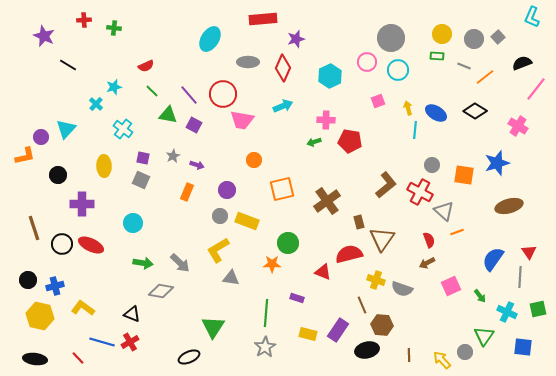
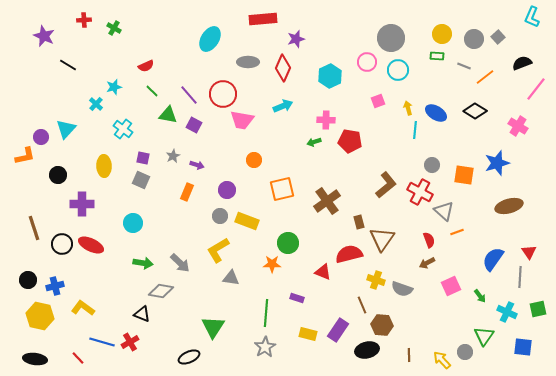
green cross at (114, 28): rotated 24 degrees clockwise
black triangle at (132, 314): moved 10 px right
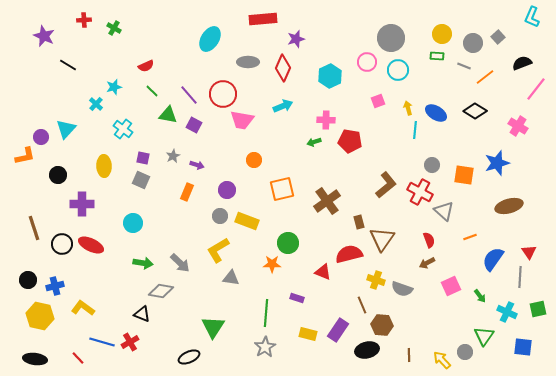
gray circle at (474, 39): moved 1 px left, 4 px down
orange line at (457, 232): moved 13 px right, 5 px down
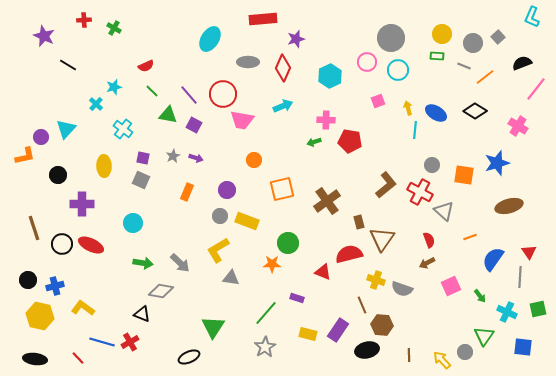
purple arrow at (197, 165): moved 1 px left, 7 px up
green line at (266, 313): rotated 36 degrees clockwise
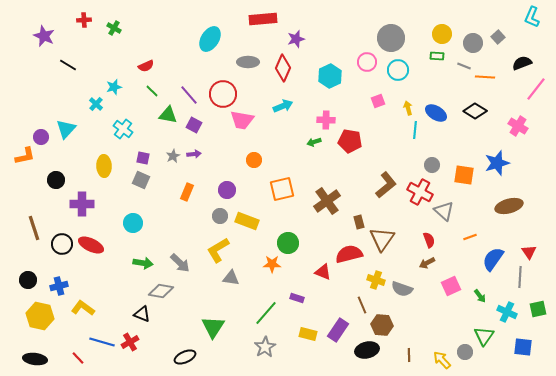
orange line at (485, 77): rotated 42 degrees clockwise
purple arrow at (196, 158): moved 2 px left, 4 px up; rotated 24 degrees counterclockwise
black circle at (58, 175): moved 2 px left, 5 px down
blue cross at (55, 286): moved 4 px right
black ellipse at (189, 357): moved 4 px left
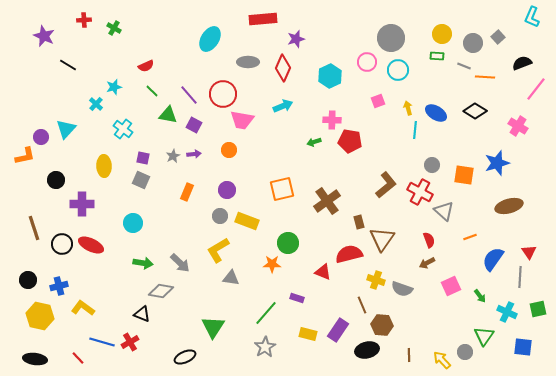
pink cross at (326, 120): moved 6 px right
orange circle at (254, 160): moved 25 px left, 10 px up
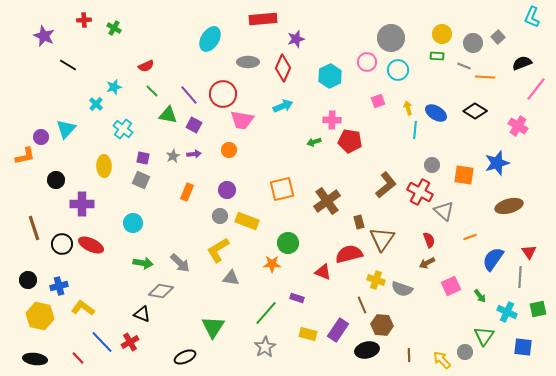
blue line at (102, 342): rotated 30 degrees clockwise
